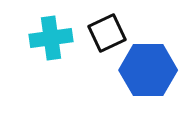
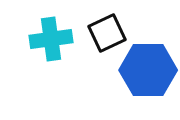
cyan cross: moved 1 px down
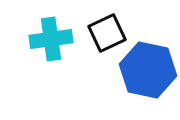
blue hexagon: rotated 12 degrees clockwise
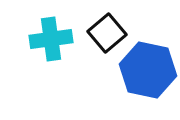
black square: rotated 15 degrees counterclockwise
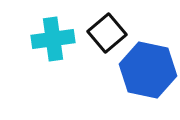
cyan cross: moved 2 px right
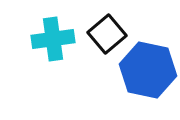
black square: moved 1 px down
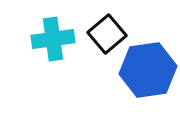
blue hexagon: rotated 20 degrees counterclockwise
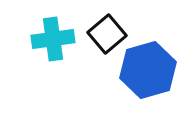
blue hexagon: rotated 8 degrees counterclockwise
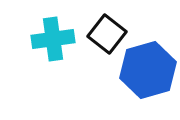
black square: rotated 12 degrees counterclockwise
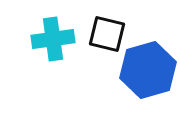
black square: rotated 24 degrees counterclockwise
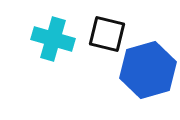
cyan cross: rotated 24 degrees clockwise
